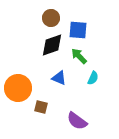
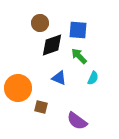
brown circle: moved 11 px left, 5 px down
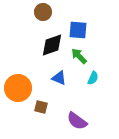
brown circle: moved 3 px right, 11 px up
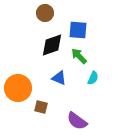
brown circle: moved 2 px right, 1 px down
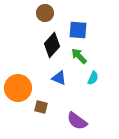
black diamond: rotated 30 degrees counterclockwise
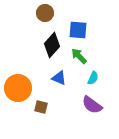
purple semicircle: moved 15 px right, 16 px up
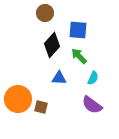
blue triangle: rotated 21 degrees counterclockwise
orange circle: moved 11 px down
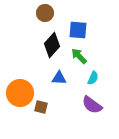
orange circle: moved 2 px right, 6 px up
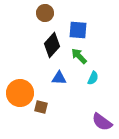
purple semicircle: moved 10 px right, 17 px down
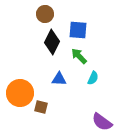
brown circle: moved 1 px down
black diamond: moved 3 px up; rotated 15 degrees counterclockwise
blue triangle: moved 1 px down
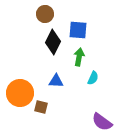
black diamond: moved 1 px right
green arrow: moved 1 px down; rotated 54 degrees clockwise
blue triangle: moved 3 px left, 2 px down
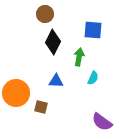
blue square: moved 15 px right
orange circle: moved 4 px left
